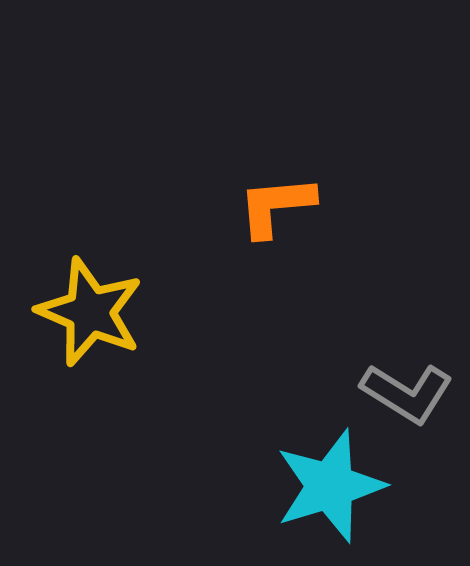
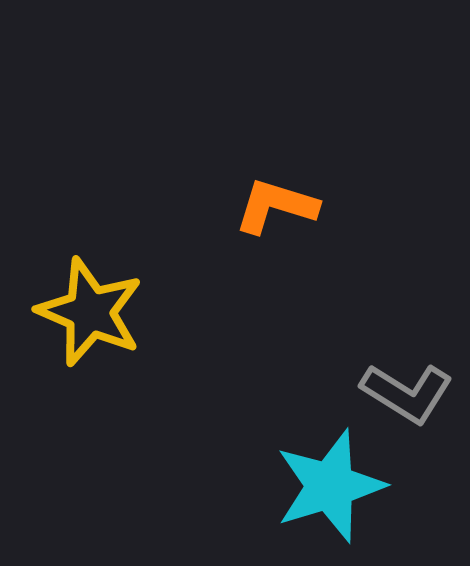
orange L-shape: rotated 22 degrees clockwise
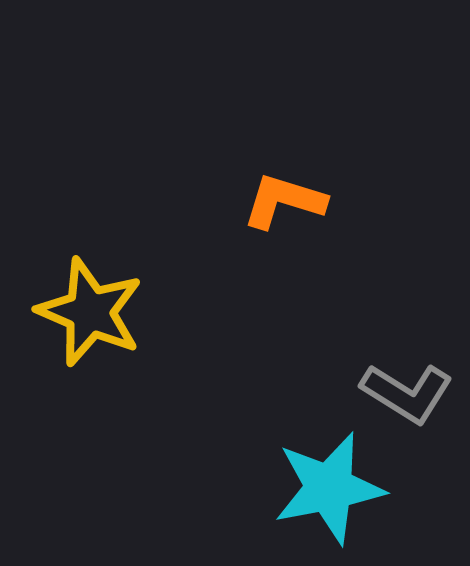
orange L-shape: moved 8 px right, 5 px up
cyan star: moved 1 px left, 2 px down; rotated 6 degrees clockwise
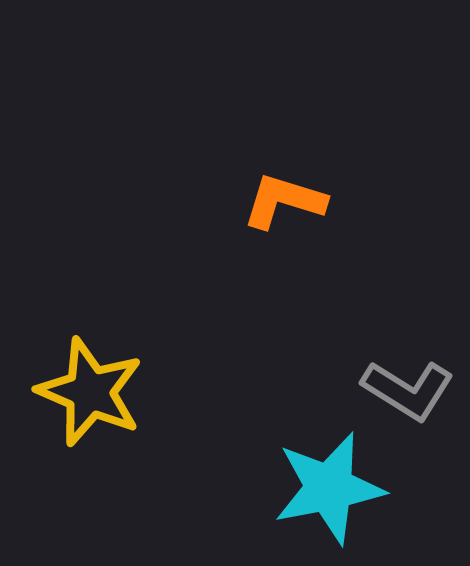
yellow star: moved 80 px down
gray L-shape: moved 1 px right, 3 px up
